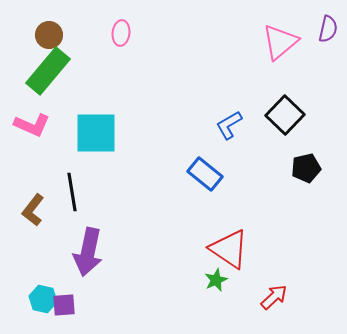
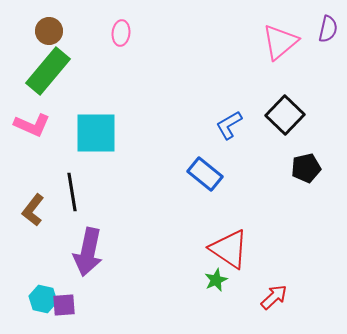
brown circle: moved 4 px up
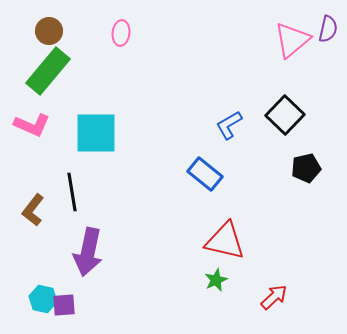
pink triangle: moved 12 px right, 2 px up
red triangle: moved 4 px left, 8 px up; rotated 21 degrees counterclockwise
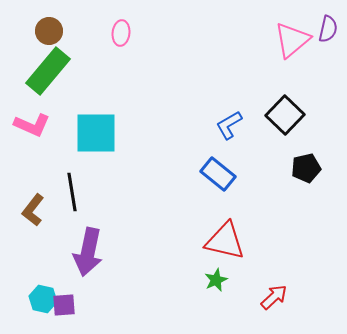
blue rectangle: moved 13 px right
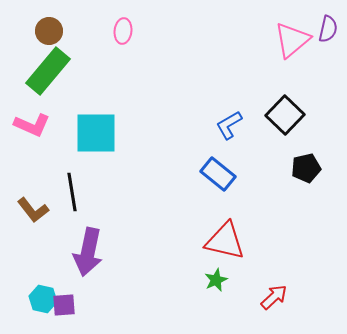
pink ellipse: moved 2 px right, 2 px up
brown L-shape: rotated 76 degrees counterclockwise
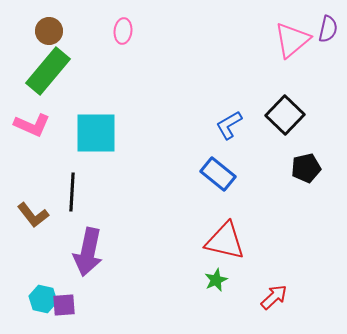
black line: rotated 12 degrees clockwise
brown L-shape: moved 5 px down
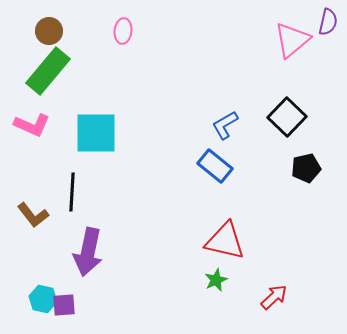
purple semicircle: moved 7 px up
black square: moved 2 px right, 2 px down
blue L-shape: moved 4 px left
blue rectangle: moved 3 px left, 8 px up
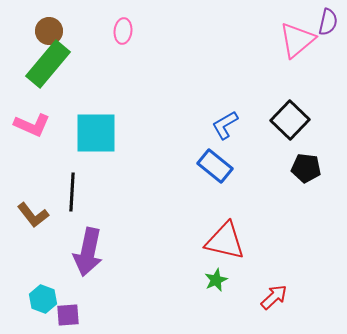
pink triangle: moved 5 px right
green rectangle: moved 7 px up
black square: moved 3 px right, 3 px down
black pentagon: rotated 20 degrees clockwise
cyan hexagon: rotated 8 degrees clockwise
purple square: moved 4 px right, 10 px down
